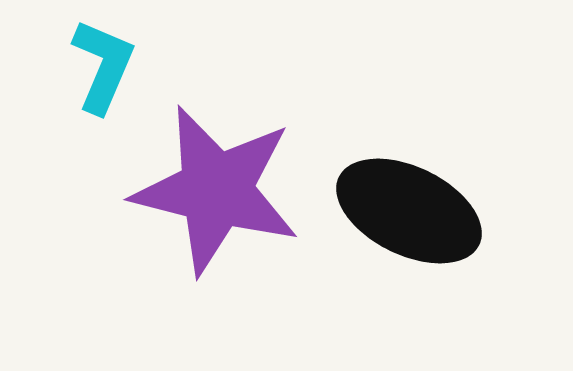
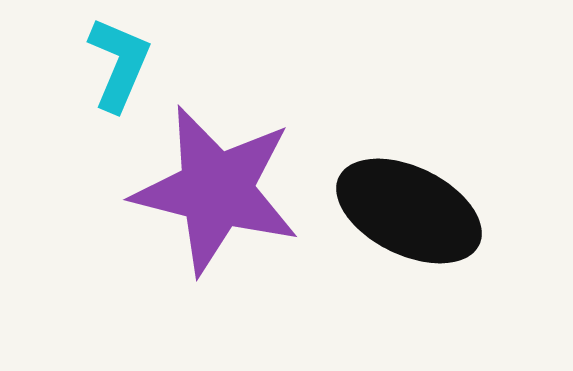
cyan L-shape: moved 16 px right, 2 px up
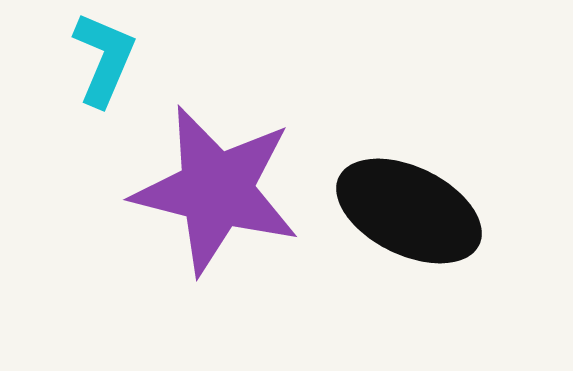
cyan L-shape: moved 15 px left, 5 px up
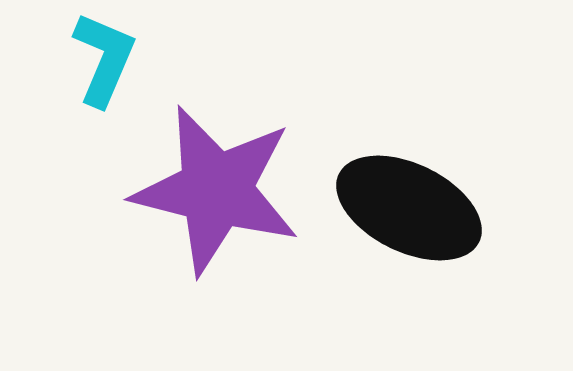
black ellipse: moved 3 px up
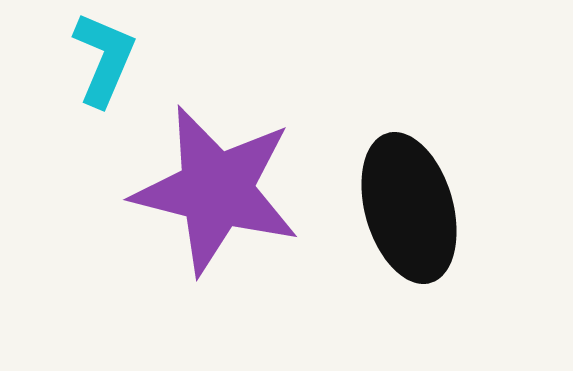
black ellipse: rotated 48 degrees clockwise
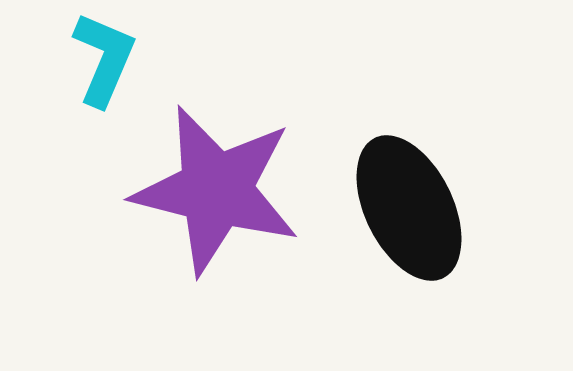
black ellipse: rotated 10 degrees counterclockwise
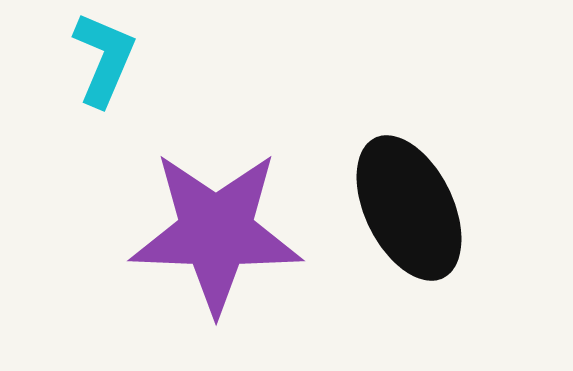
purple star: moved 42 px down; rotated 12 degrees counterclockwise
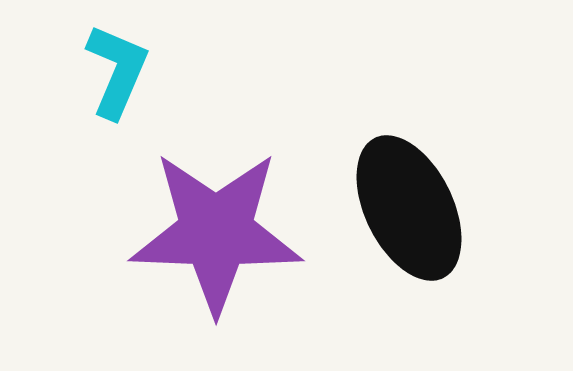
cyan L-shape: moved 13 px right, 12 px down
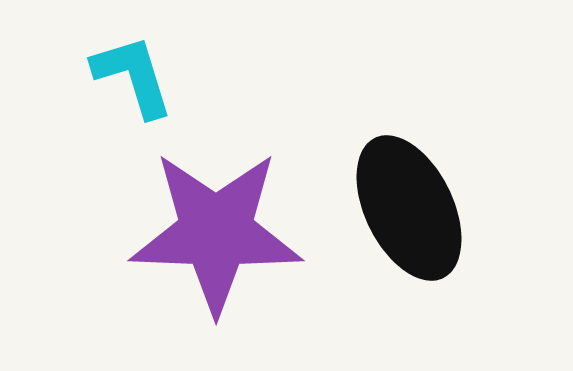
cyan L-shape: moved 16 px right, 5 px down; rotated 40 degrees counterclockwise
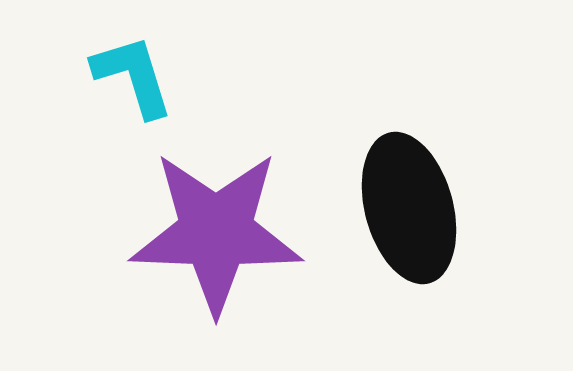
black ellipse: rotated 11 degrees clockwise
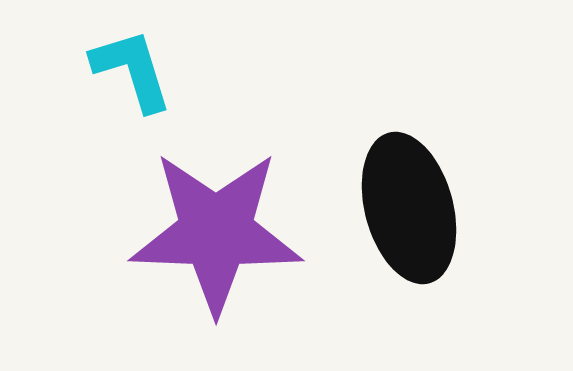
cyan L-shape: moved 1 px left, 6 px up
